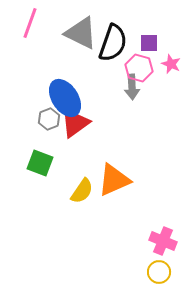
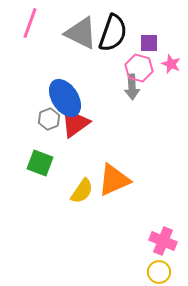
black semicircle: moved 10 px up
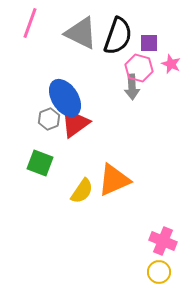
black semicircle: moved 5 px right, 3 px down
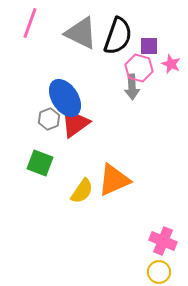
purple square: moved 3 px down
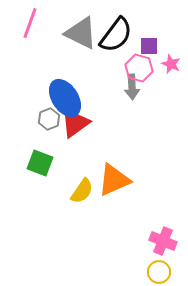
black semicircle: moved 2 px left, 1 px up; rotated 18 degrees clockwise
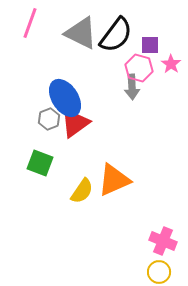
purple square: moved 1 px right, 1 px up
pink star: rotated 12 degrees clockwise
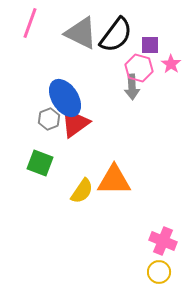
orange triangle: rotated 24 degrees clockwise
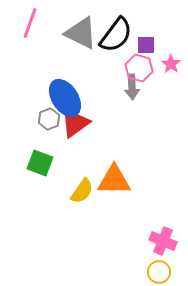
purple square: moved 4 px left
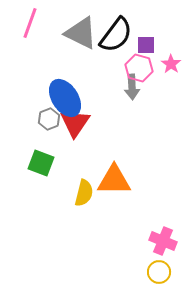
red triangle: rotated 20 degrees counterclockwise
green square: moved 1 px right
yellow semicircle: moved 2 px right, 2 px down; rotated 20 degrees counterclockwise
